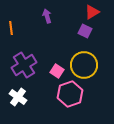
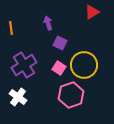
purple arrow: moved 1 px right, 7 px down
purple square: moved 25 px left, 12 px down
pink square: moved 2 px right, 3 px up
pink hexagon: moved 1 px right, 1 px down
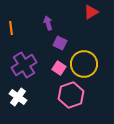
red triangle: moved 1 px left
yellow circle: moved 1 px up
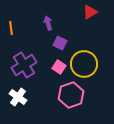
red triangle: moved 1 px left
pink square: moved 1 px up
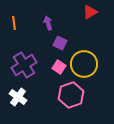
orange line: moved 3 px right, 5 px up
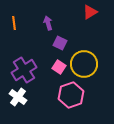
purple cross: moved 5 px down
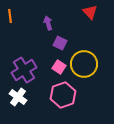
red triangle: rotated 42 degrees counterclockwise
orange line: moved 4 px left, 7 px up
pink hexagon: moved 8 px left
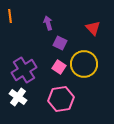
red triangle: moved 3 px right, 16 px down
pink hexagon: moved 2 px left, 4 px down; rotated 10 degrees clockwise
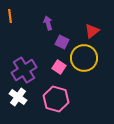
red triangle: moved 1 px left, 3 px down; rotated 35 degrees clockwise
purple square: moved 2 px right, 1 px up
yellow circle: moved 6 px up
pink hexagon: moved 5 px left; rotated 25 degrees clockwise
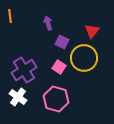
red triangle: rotated 14 degrees counterclockwise
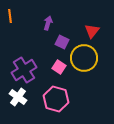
purple arrow: rotated 32 degrees clockwise
